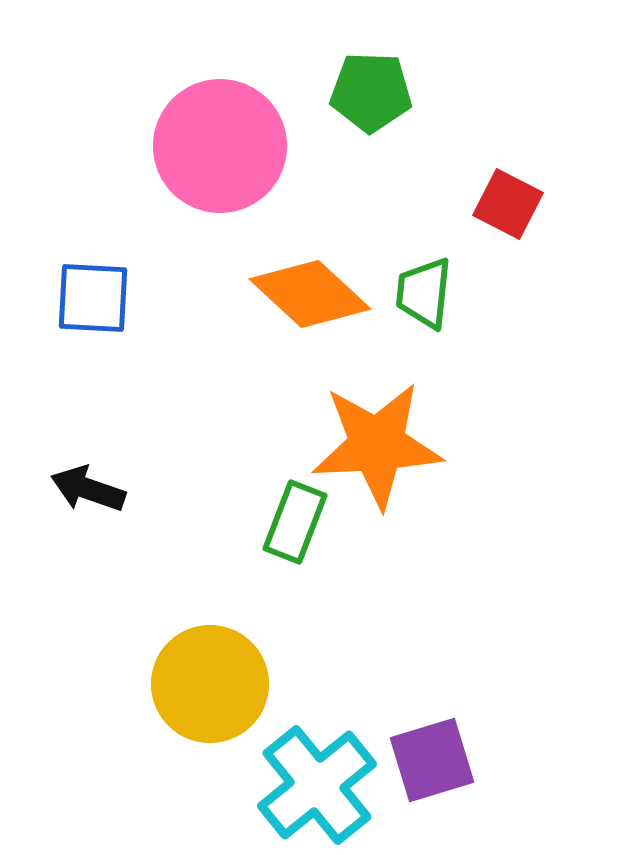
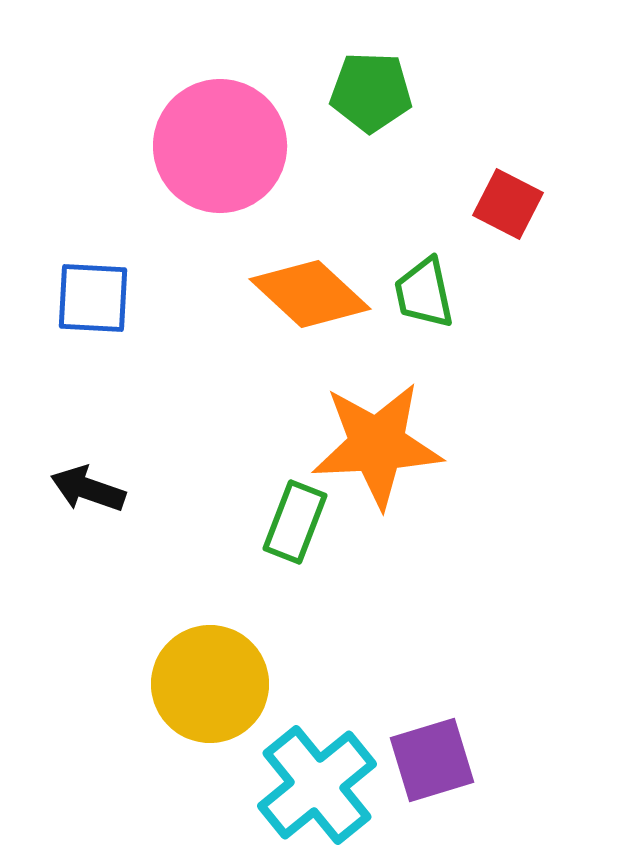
green trapezoid: rotated 18 degrees counterclockwise
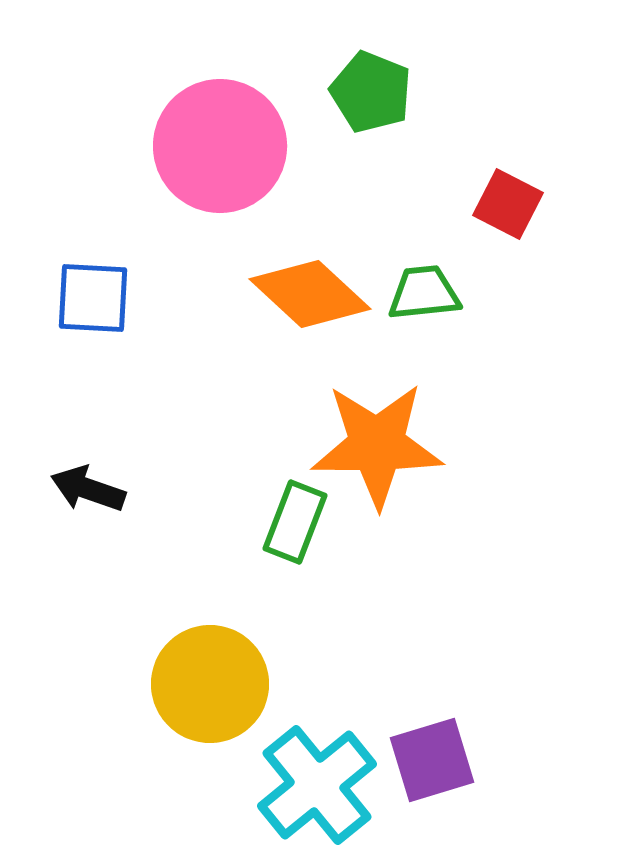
green pentagon: rotated 20 degrees clockwise
green trapezoid: rotated 96 degrees clockwise
orange star: rotated 3 degrees clockwise
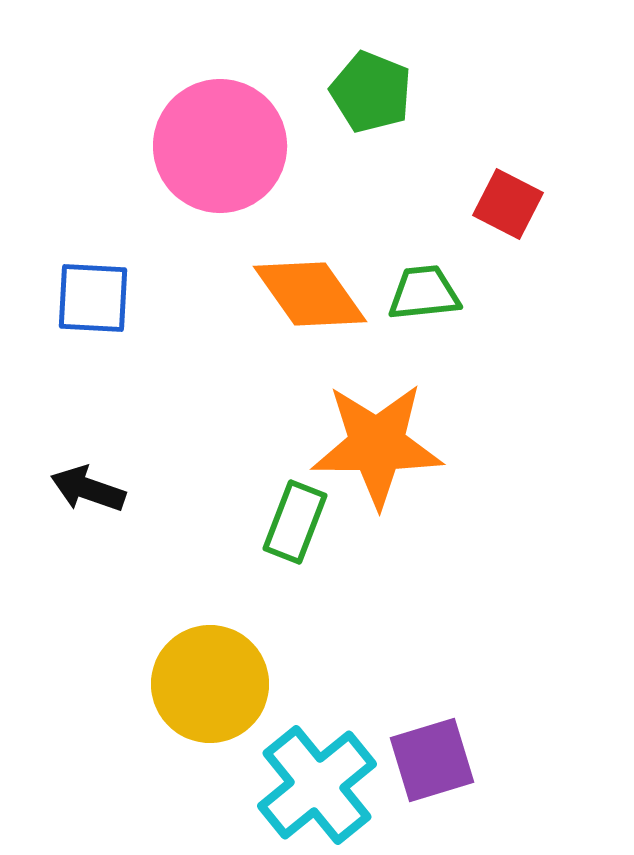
orange diamond: rotated 12 degrees clockwise
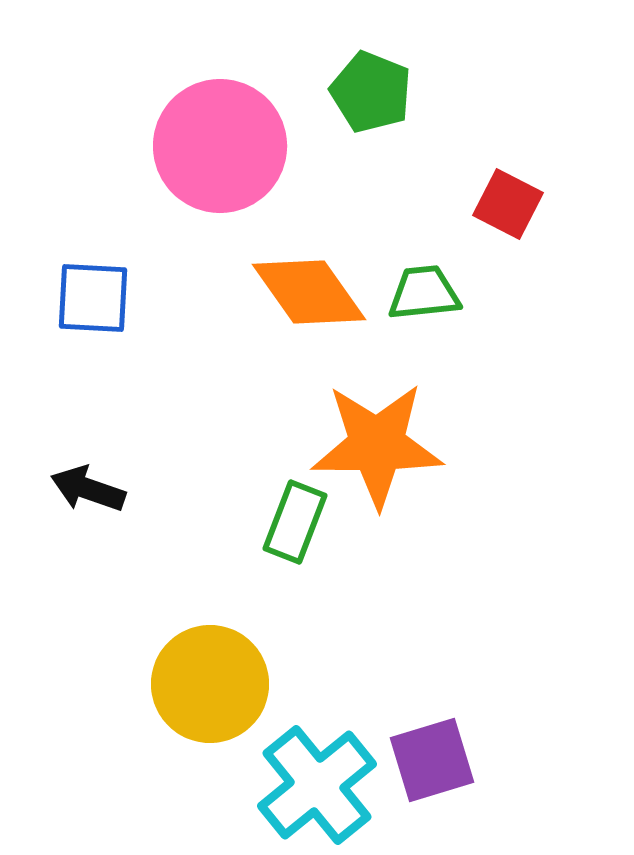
orange diamond: moved 1 px left, 2 px up
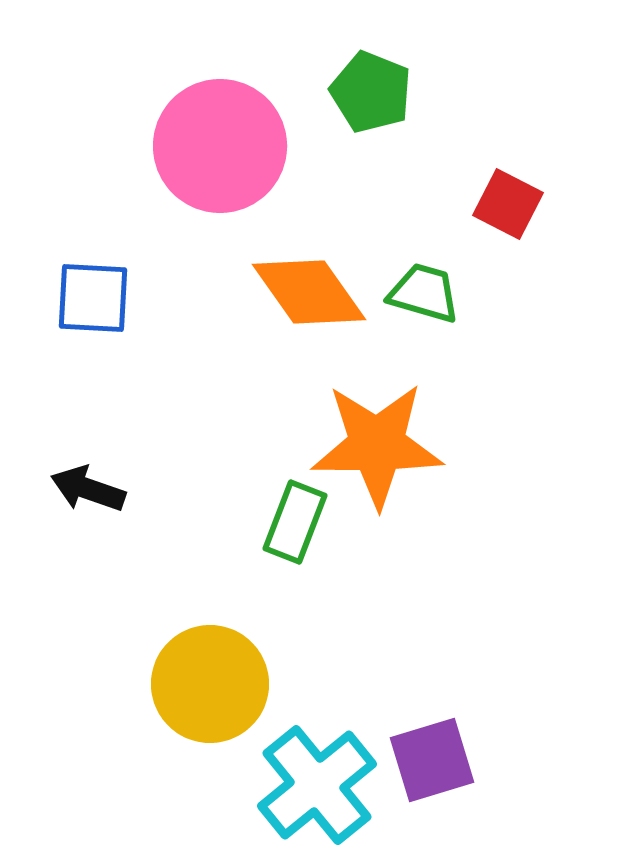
green trapezoid: rotated 22 degrees clockwise
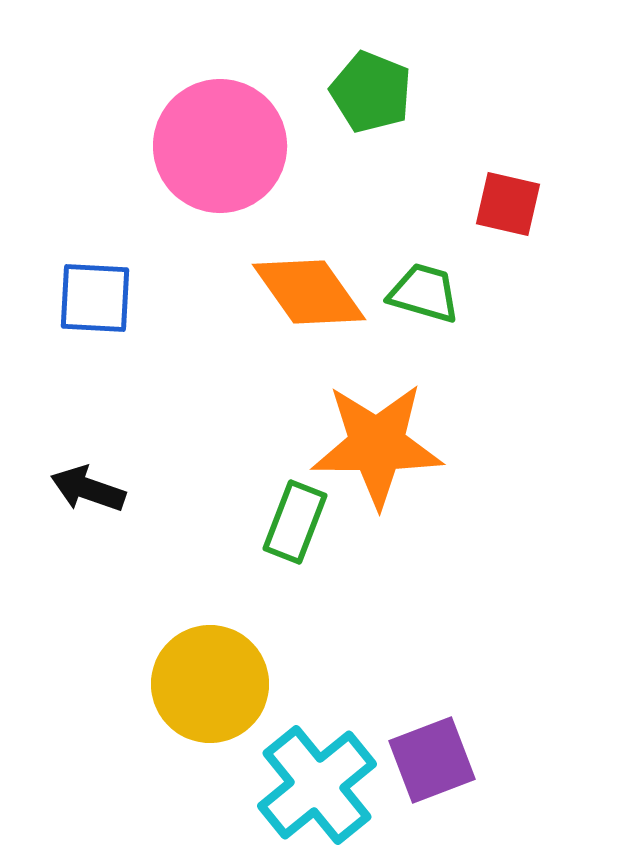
red square: rotated 14 degrees counterclockwise
blue square: moved 2 px right
purple square: rotated 4 degrees counterclockwise
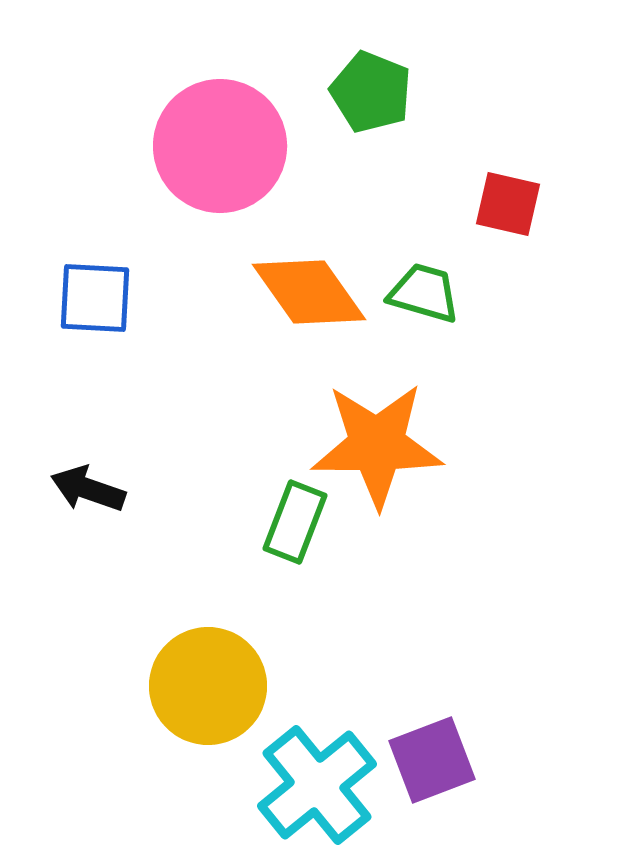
yellow circle: moved 2 px left, 2 px down
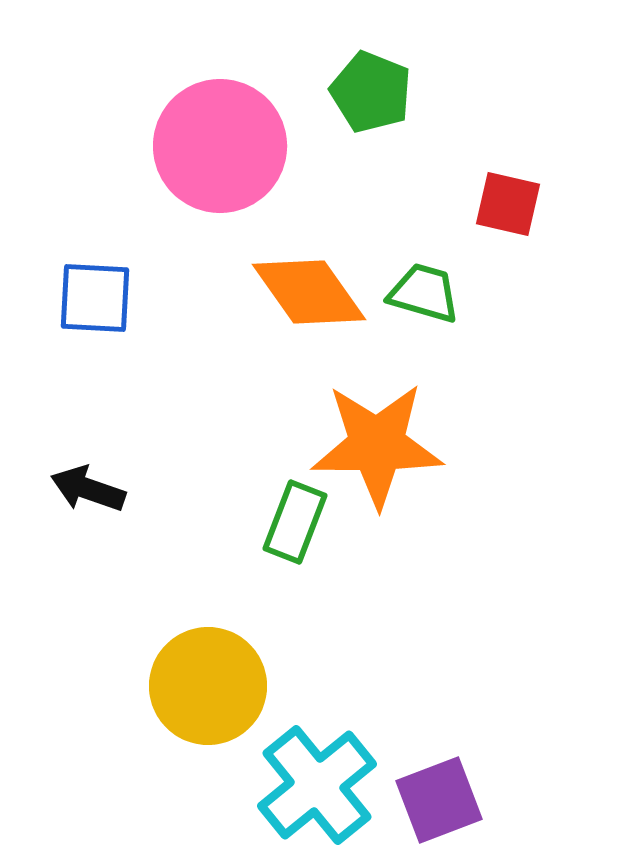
purple square: moved 7 px right, 40 px down
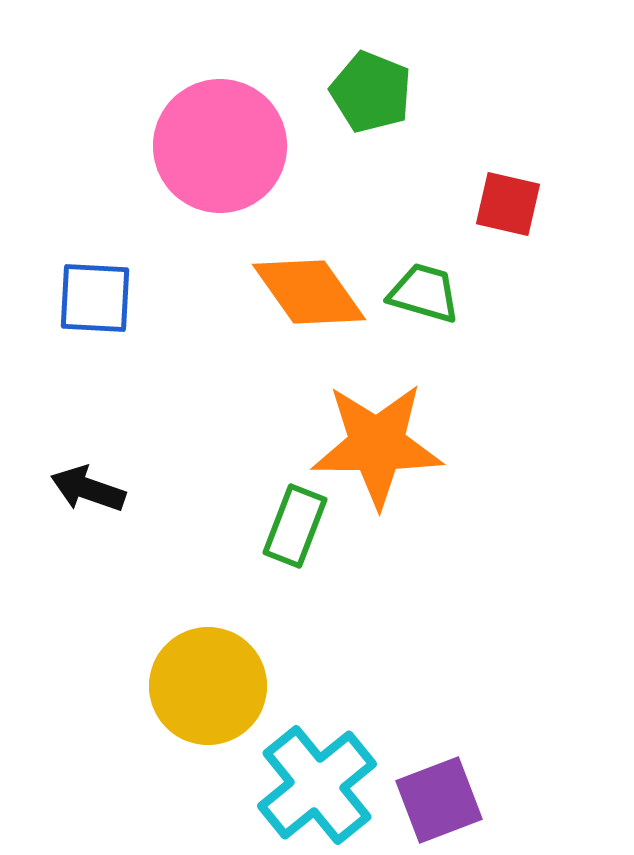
green rectangle: moved 4 px down
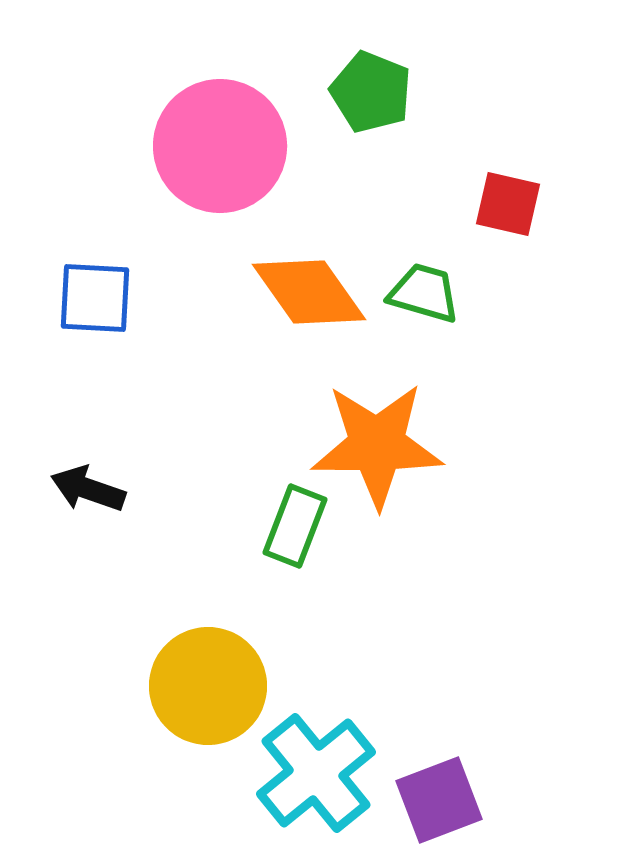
cyan cross: moved 1 px left, 12 px up
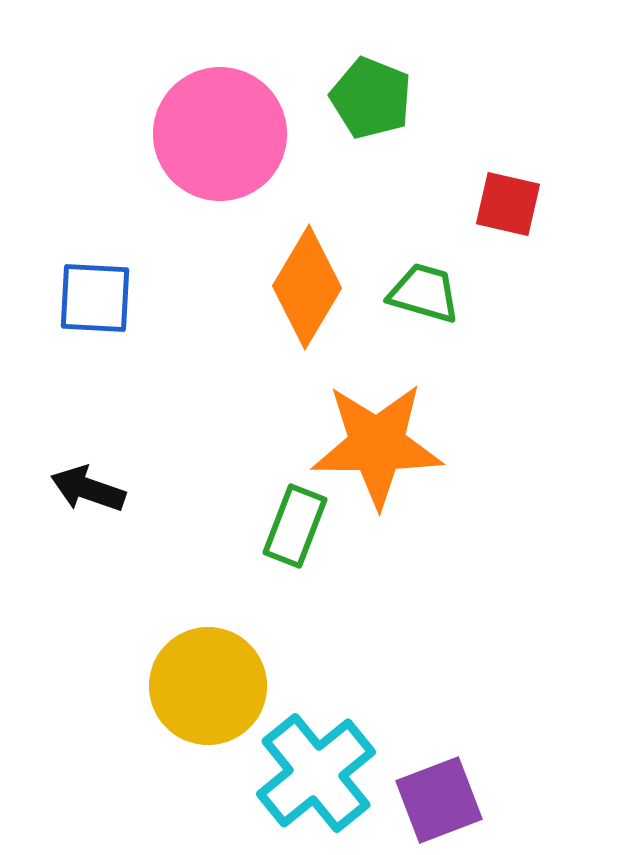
green pentagon: moved 6 px down
pink circle: moved 12 px up
orange diamond: moved 2 px left, 5 px up; rotated 66 degrees clockwise
